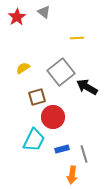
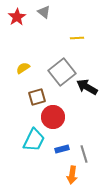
gray square: moved 1 px right
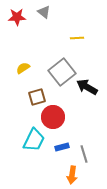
red star: rotated 30 degrees clockwise
blue rectangle: moved 2 px up
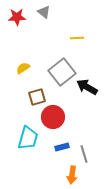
cyan trapezoid: moved 6 px left, 2 px up; rotated 10 degrees counterclockwise
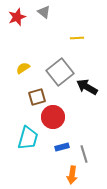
red star: rotated 18 degrees counterclockwise
gray square: moved 2 px left
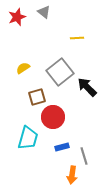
black arrow: rotated 15 degrees clockwise
gray line: moved 2 px down
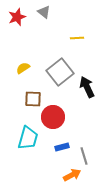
black arrow: rotated 20 degrees clockwise
brown square: moved 4 px left, 2 px down; rotated 18 degrees clockwise
orange arrow: rotated 126 degrees counterclockwise
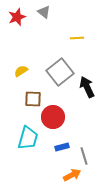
yellow semicircle: moved 2 px left, 3 px down
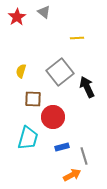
red star: rotated 12 degrees counterclockwise
yellow semicircle: rotated 40 degrees counterclockwise
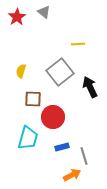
yellow line: moved 1 px right, 6 px down
black arrow: moved 3 px right
